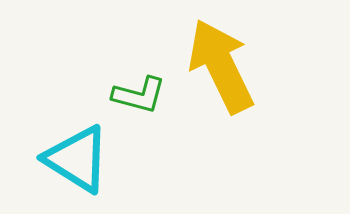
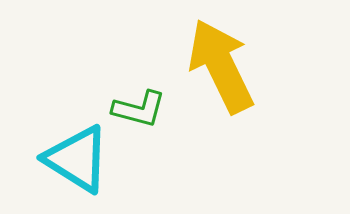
green L-shape: moved 14 px down
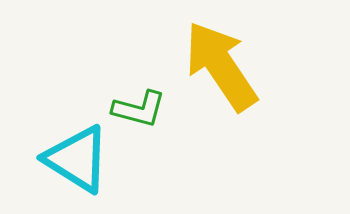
yellow arrow: rotated 8 degrees counterclockwise
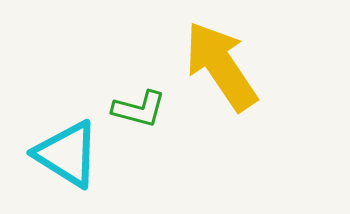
cyan triangle: moved 10 px left, 5 px up
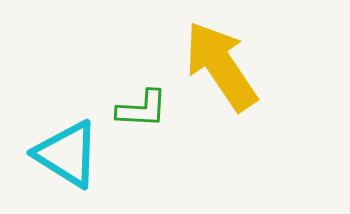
green L-shape: moved 3 px right; rotated 12 degrees counterclockwise
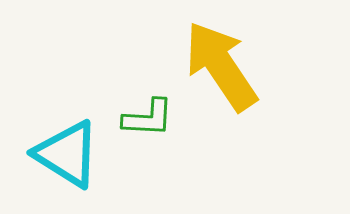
green L-shape: moved 6 px right, 9 px down
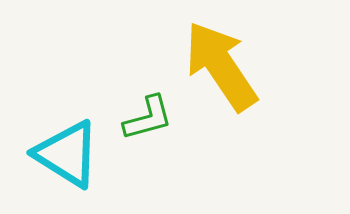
green L-shape: rotated 18 degrees counterclockwise
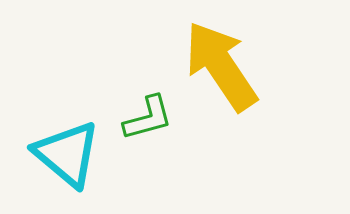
cyan triangle: rotated 8 degrees clockwise
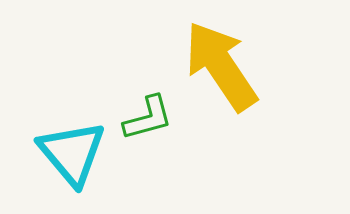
cyan triangle: moved 5 px right, 1 px up; rotated 10 degrees clockwise
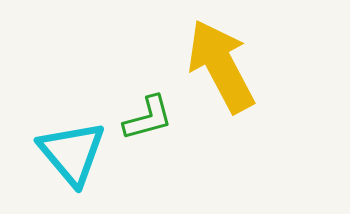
yellow arrow: rotated 6 degrees clockwise
